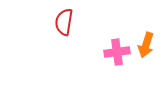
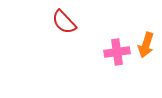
red semicircle: rotated 52 degrees counterclockwise
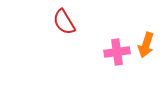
red semicircle: rotated 12 degrees clockwise
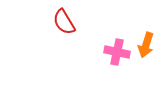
pink cross: rotated 20 degrees clockwise
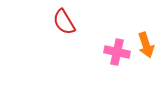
orange arrow: rotated 35 degrees counterclockwise
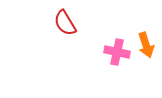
red semicircle: moved 1 px right, 1 px down
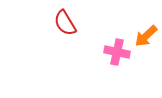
orange arrow: moved 9 px up; rotated 65 degrees clockwise
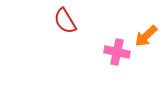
red semicircle: moved 2 px up
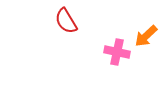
red semicircle: moved 1 px right
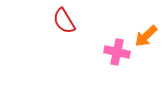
red semicircle: moved 2 px left
